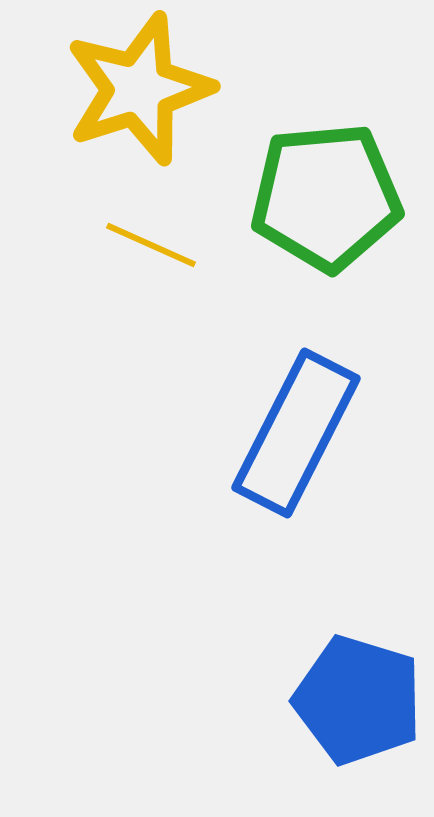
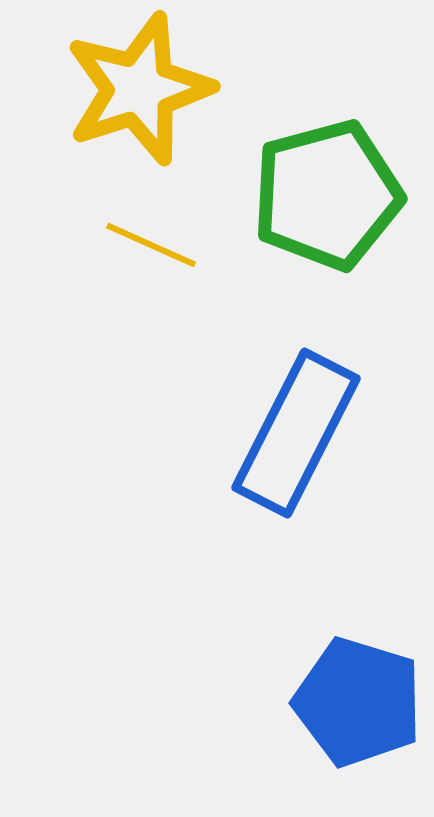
green pentagon: moved 1 px right, 2 px up; rotated 10 degrees counterclockwise
blue pentagon: moved 2 px down
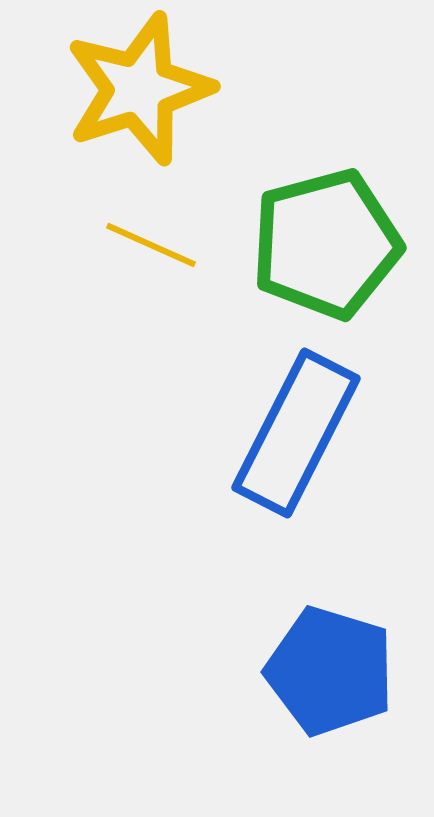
green pentagon: moved 1 px left, 49 px down
blue pentagon: moved 28 px left, 31 px up
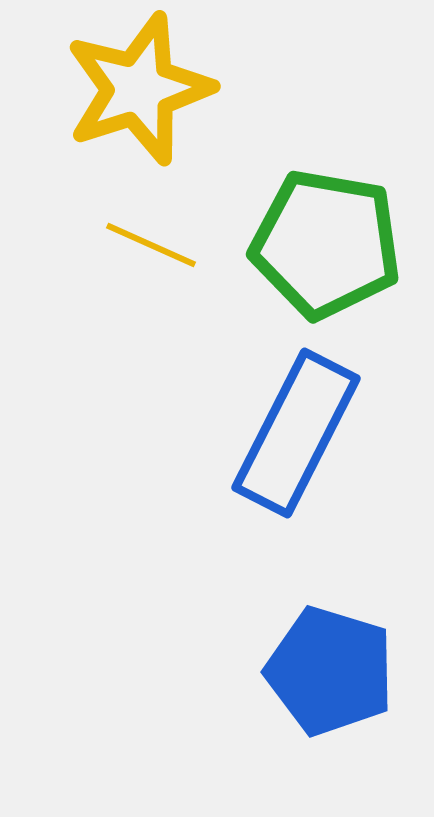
green pentagon: rotated 25 degrees clockwise
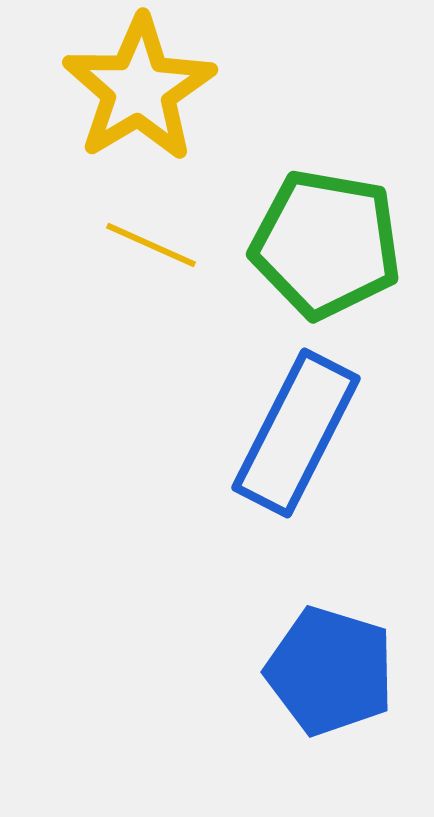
yellow star: rotated 13 degrees counterclockwise
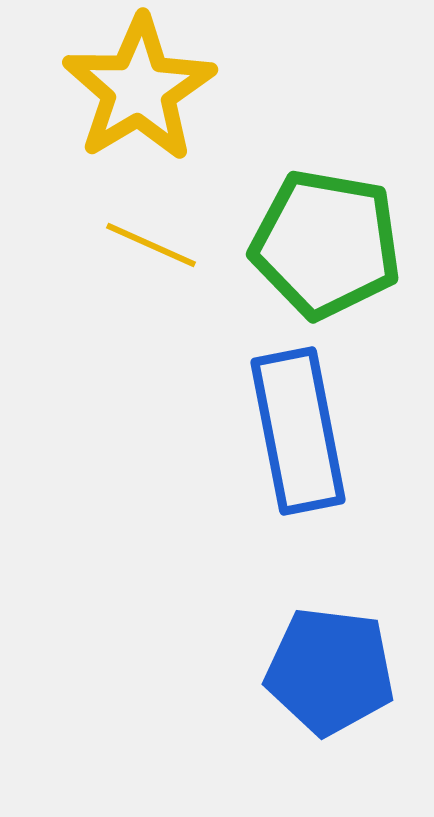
blue rectangle: moved 2 px right, 2 px up; rotated 38 degrees counterclockwise
blue pentagon: rotated 10 degrees counterclockwise
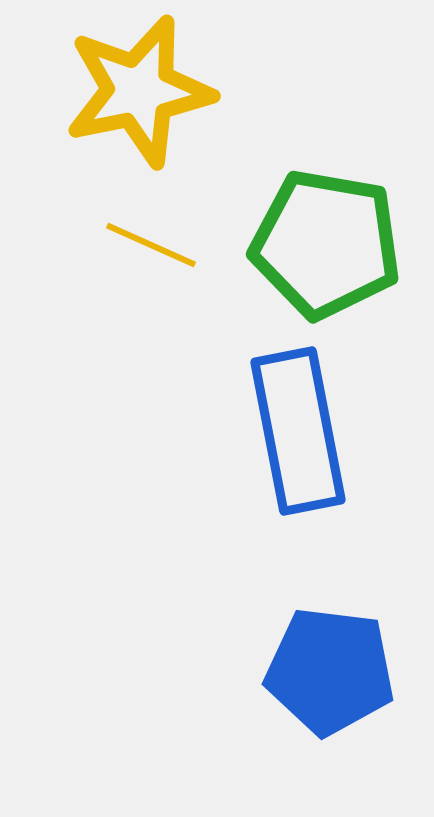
yellow star: moved 2 px down; rotated 19 degrees clockwise
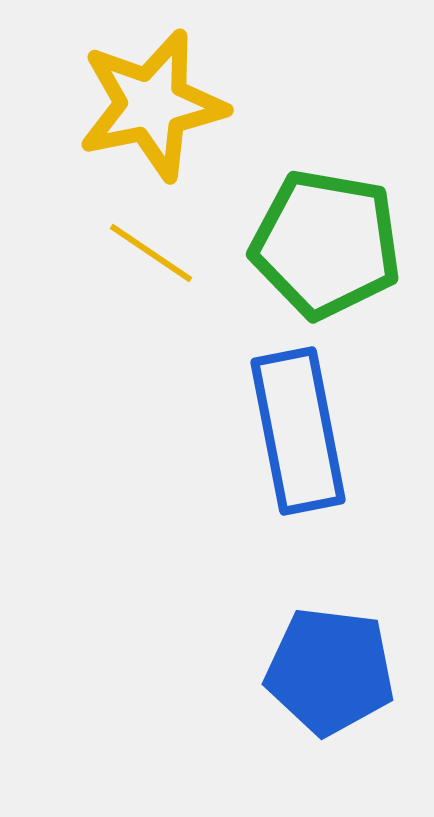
yellow star: moved 13 px right, 14 px down
yellow line: moved 8 px down; rotated 10 degrees clockwise
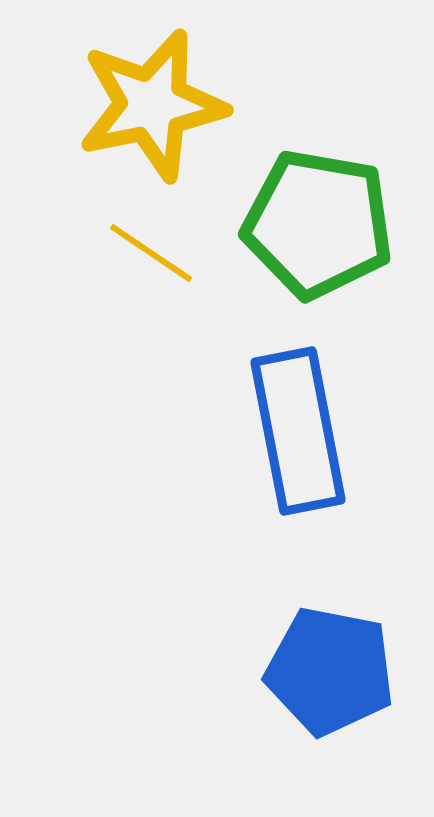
green pentagon: moved 8 px left, 20 px up
blue pentagon: rotated 4 degrees clockwise
